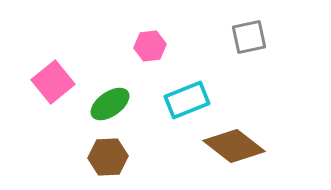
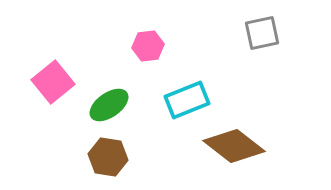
gray square: moved 13 px right, 4 px up
pink hexagon: moved 2 px left
green ellipse: moved 1 px left, 1 px down
brown hexagon: rotated 12 degrees clockwise
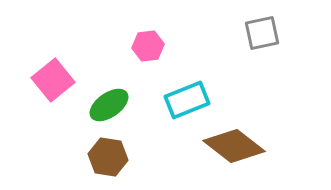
pink square: moved 2 px up
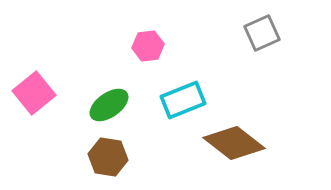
gray square: rotated 12 degrees counterclockwise
pink square: moved 19 px left, 13 px down
cyan rectangle: moved 4 px left
brown diamond: moved 3 px up
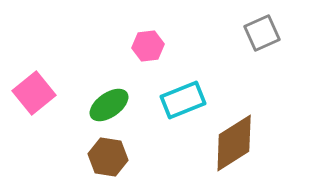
brown diamond: rotated 70 degrees counterclockwise
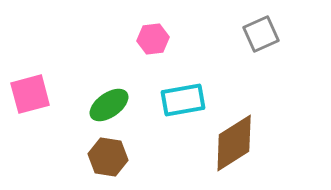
gray square: moved 1 px left, 1 px down
pink hexagon: moved 5 px right, 7 px up
pink square: moved 4 px left, 1 px down; rotated 24 degrees clockwise
cyan rectangle: rotated 12 degrees clockwise
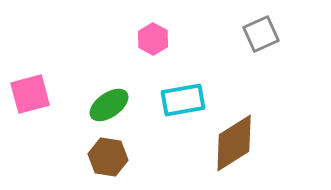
pink hexagon: rotated 24 degrees counterclockwise
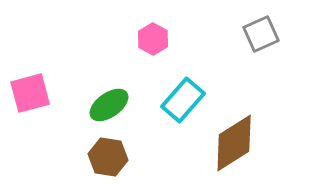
pink square: moved 1 px up
cyan rectangle: rotated 39 degrees counterclockwise
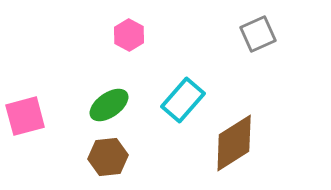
gray square: moved 3 px left
pink hexagon: moved 24 px left, 4 px up
pink square: moved 5 px left, 23 px down
brown hexagon: rotated 15 degrees counterclockwise
